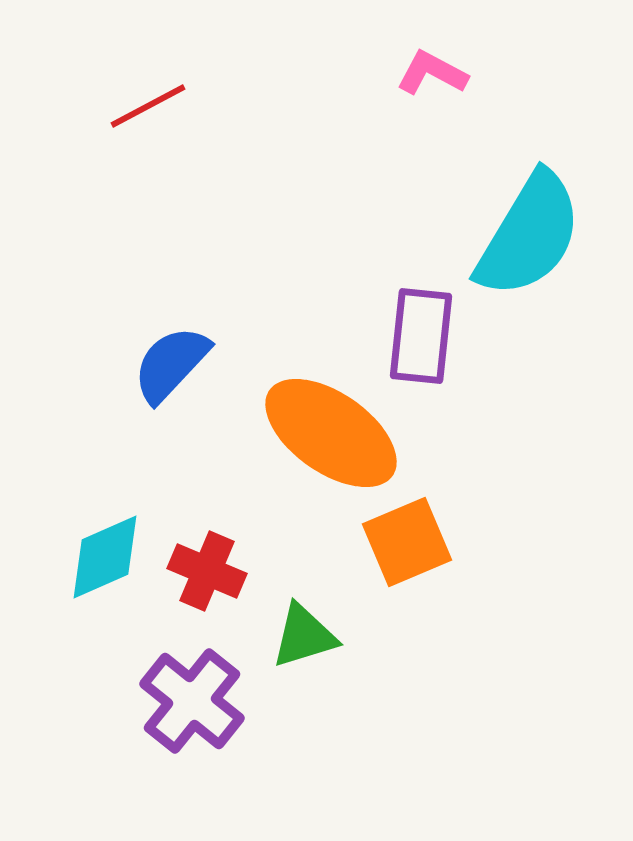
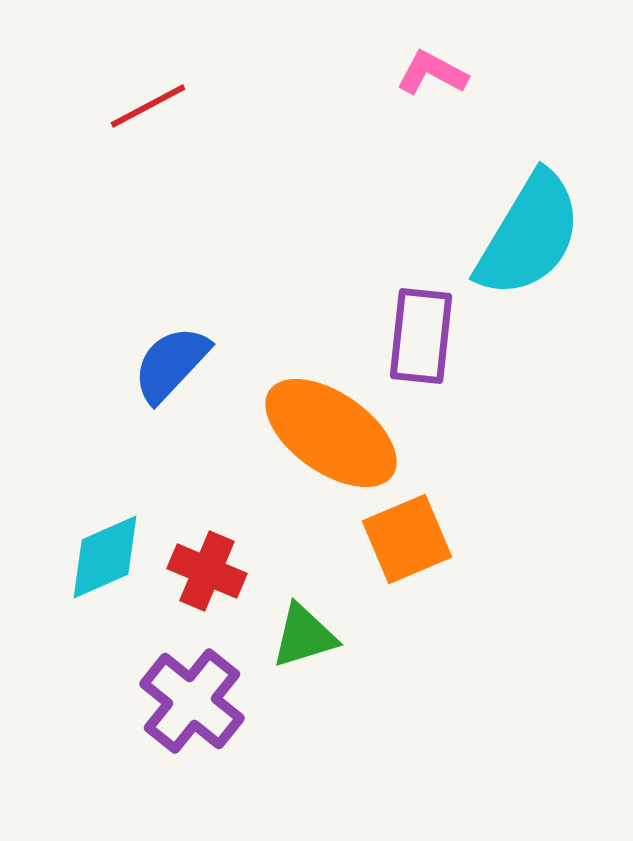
orange square: moved 3 px up
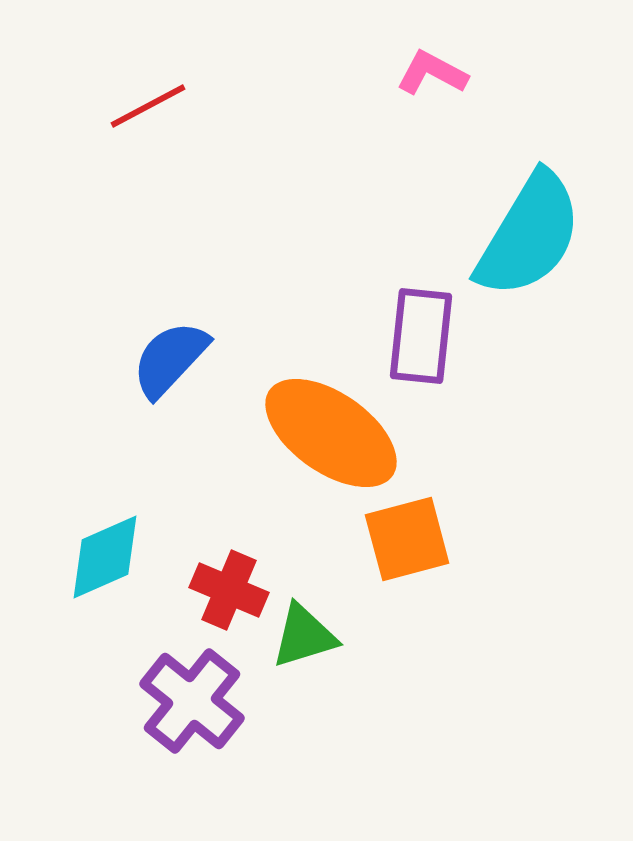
blue semicircle: moved 1 px left, 5 px up
orange square: rotated 8 degrees clockwise
red cross: moved 22 px right, 19 px down
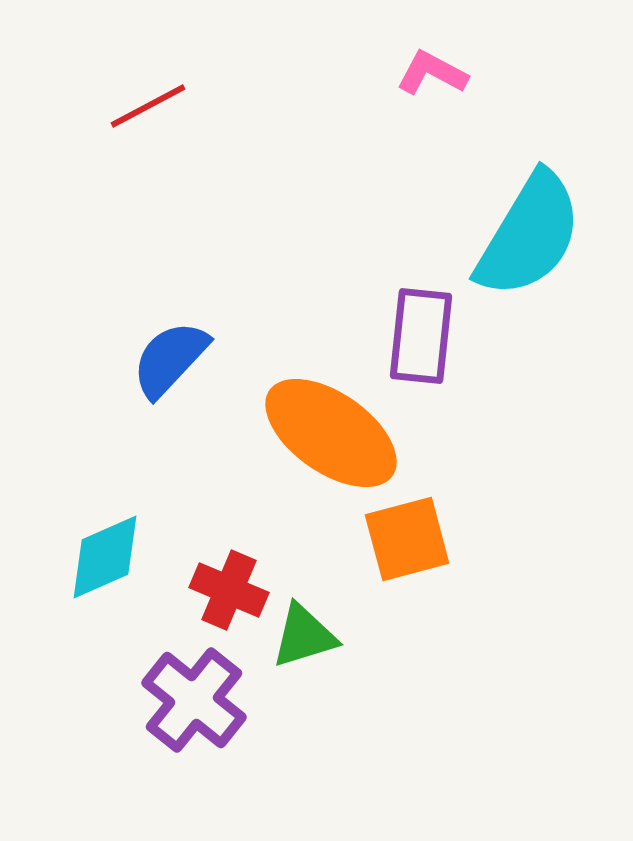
purple cross: moved 2 px right, 1 px up
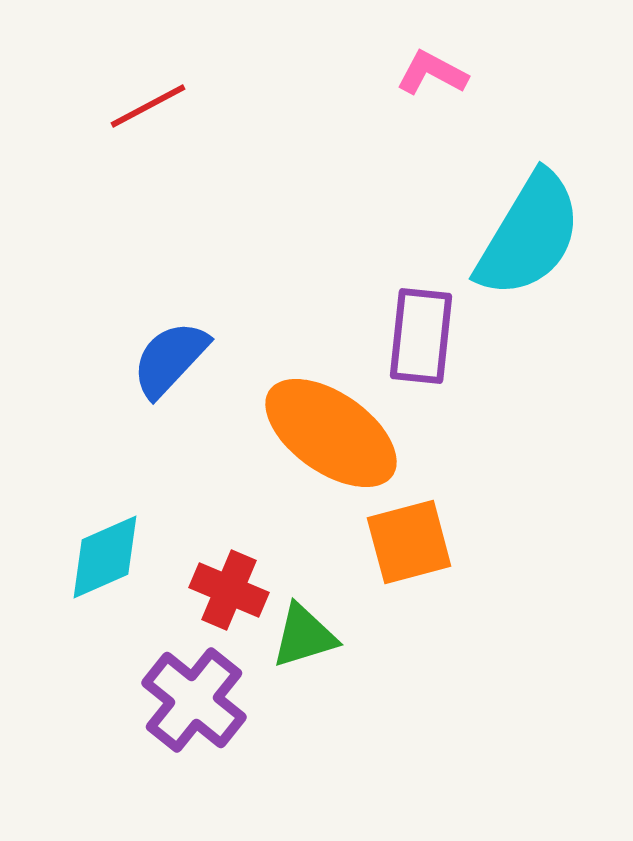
orange square: moved 2 px right, 3 px down
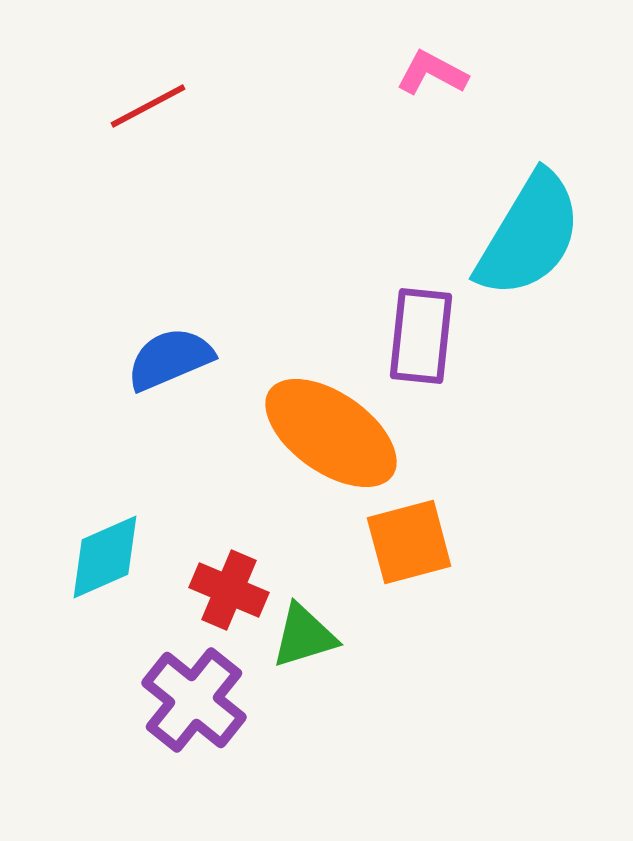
blue semicircle: rotated 24 degrees clockwise
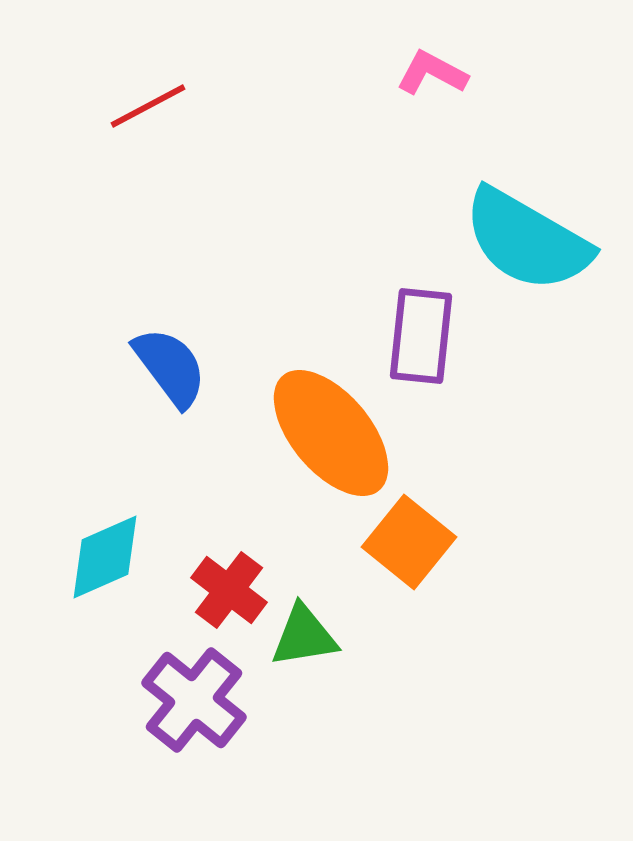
cyan semicircle: moved 2 px left, 5 px down; rotated 89 degrees clockwise
blue semicircle: moved 8 px down; rotated 76 degrees clockwise
orange ellipse: rotated 15 degrees clockwise
orange square: rotated 36 degrees counterclockwise
red cross: rotated 14 degrees clockwise
green triangle: rotated 8 degrees clockwise
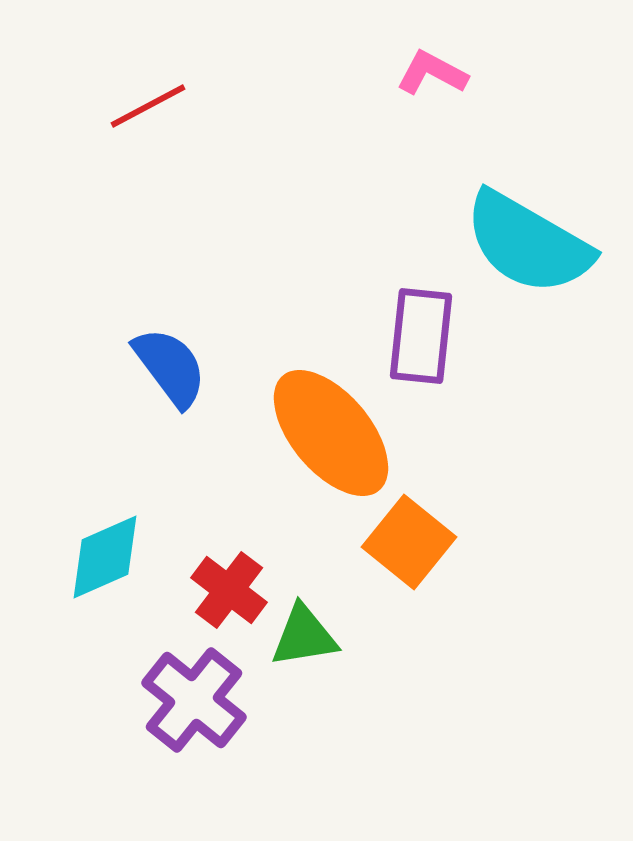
cyan semicircle: moved 1 px right, 3 px down
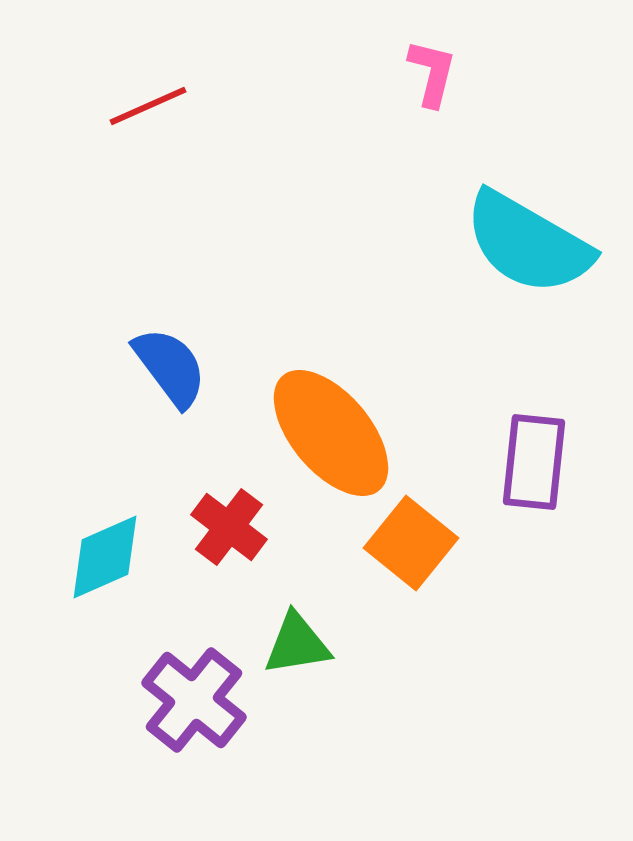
pink L-shape: rotated 76 degrees clockwise
red line: rotated 4 degrees clockwise
purple rectangle: moved 113 px right, 126 px down
orange square: moved 2 px right, 1 px down
red cross: moved 63 px up
green triangle: moved 7 px left, 8 px down
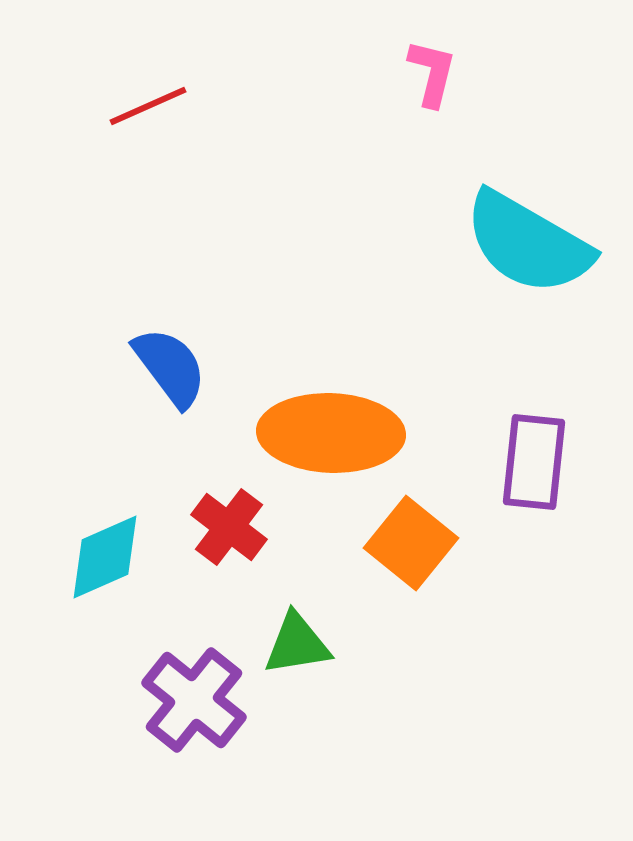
orange ellipse: rotated 48 degrees counterclockwise
